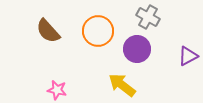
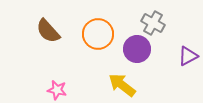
gray cross: moved 5 px right, 6 px down
orange circle: moved 3 px down
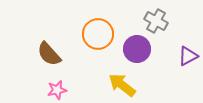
gray cross: moved 3 px right, 2 px up
brown semicircle: moved 1 px right, 23 px down
pink star: rotated 24 degrees counterclockwise
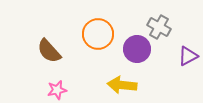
gray cross: moved 3 px right, 6 px down
brown semicircle: moved 3 px up
yellow arrow: rotated 32 degrees counterclockwise
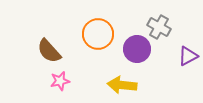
pink star: moved 3 px right, 9 px up
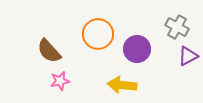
gray cross: moved 18 px right
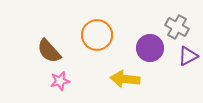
orange circle: moved 1 px left, 1 px down
purple circle: moved 13 px right, 1 px up
yellow arrow: moved 3 px right, 6 px up
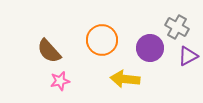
orange circle: moved 5 px right, 5 px down
